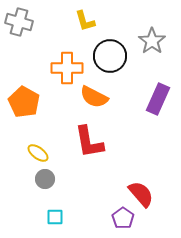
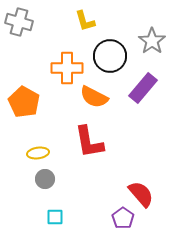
purple rectangle: moved 15 px left, 11 px up; rotated 16 degrees clockwise
yellow ellipse: rotated 45 degrees counterclockwise
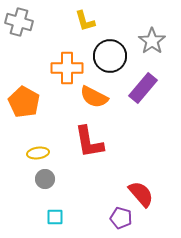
purple pentagon: moved 2 px left; rotated 20 degrees counterclockwise
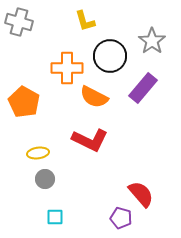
red L-shape: moved 1 px right, 2 px up; rotated 54 degrees counterclockwise
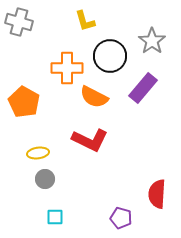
red semicircle: moved 16 px right; rotated 136 degrees counterclockwise
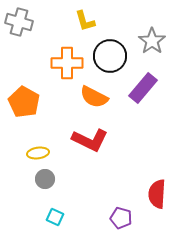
orange cross: moved 5 px up
cyan square: rotated 24 degrees clockwise
